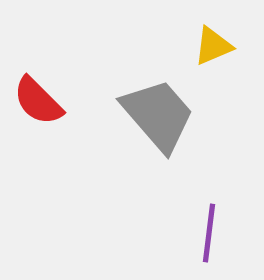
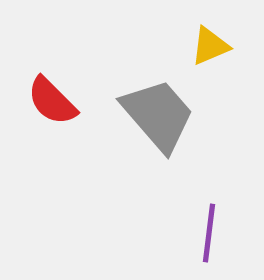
yellow triangle: moved 3 px left
red semicircle: moved 14 px right
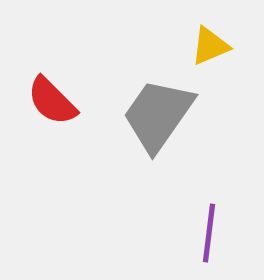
gray trapezoid: rotated 104 degrees counterclockwise
